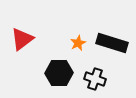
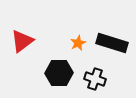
red triangle: moved 2 px down
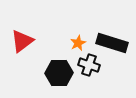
black cross: moved 6 px left, 14 px up
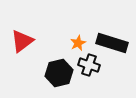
black hexagon: rotated 12 degrees counterclockwise
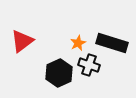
black hexagon: rotated 12 degrees counterclockwise
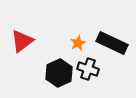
black rectangle: rotated 8 degrees clockwise
black cross: moved 1 px left, 4 px down
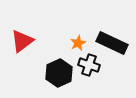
black cross: moved 1 px right, 4 px up
